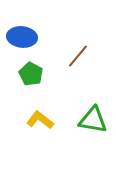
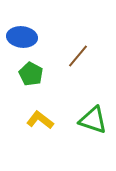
green triangle: rotated 8 degrees clockwise
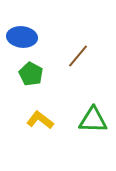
green triangle: rotated 16 degrees counterclockwise
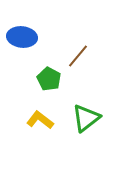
green pentagon: moved 18 px right, 5 px down
green triangle: moved 7 px left, 2 px up; rotated 40 degrees counterclockwise
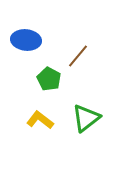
blue ellipse: moved 4 px right, 3 px down
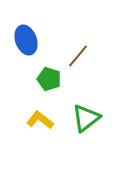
blue ellipse: rotated 64 degrees clockwise
green pentagon: rotated 10 degrees counterclockwise
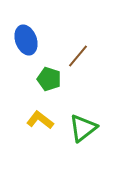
green triangle: moved 3 px left, 10 px down
